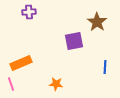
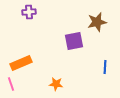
brown star: rotated 24 degrees clockwise
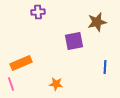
purple cross: moved 9 px right
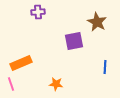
brown star: rotated 30 degrees counterclockwise
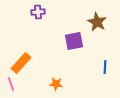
orange rectangle: rotated 25 degrees counterclockwise
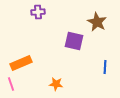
purple square: rotated 24 degrees clockwise
orange rectangle: rotated 25 degrees clockwise
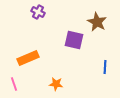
purple cross: rotated 32 degrees clockwise
purple square: moved 1 px up
orange rectangle: moved 7 px right, 5 px up
pink line: moved 3 px right
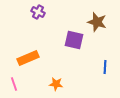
brown star: rotated 12 degrees counterclockwise
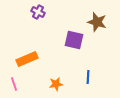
orange rectangle: moved 1 px left, 1 px down
blue line: moved 17 px left, 10 px down
orange star: rotated 16 degrees counterclockwise
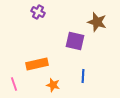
purple square: moved 1 px right, 1 px down
orange rectangle: moved 10 px right, 5 px down; rotated 10 degrees clockwise
blue line: moved 5 px left, 1 px up
orange star: moved 3 px left, 1 px down; rotated 24 degrees clockwise
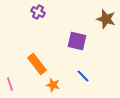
brown star: moved 9 px right, 3 px up
purple square: moved 2 px right
orange rectangle: rotated 65 degrees clockwise
blue line: rotated 48 degrees counterclockwise
pink line: moved 4 px left
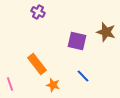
brown star: moved 13 px down
